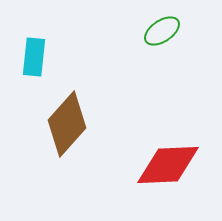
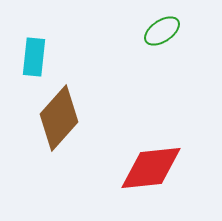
brown diamond: moved 8 px left, 6 px up
red diamond: moved 17 px left, 3 px down; rotated 4 degrees counterclockwise
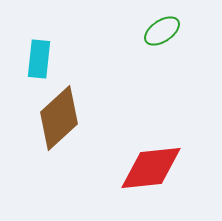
cyan rectangle: moved 5 px right, 2 px down
brown diamond: rotated 6 degrees clockwise
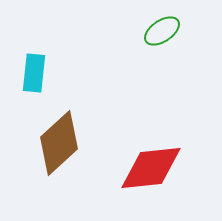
cyan rectangle: moved 5 px left, 14 px down
brown diamond: moved 25 px down
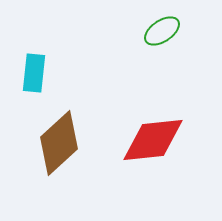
red diamond: moved 2 px right, 28 px up
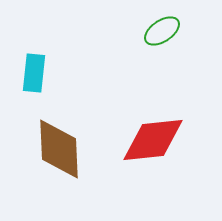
brown diamond: moved 6 px down; rotated 50 degrees counterclockwise
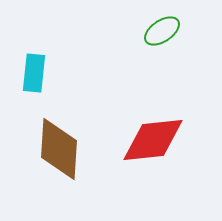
brown diamond: rotated 6 degrees clockwise
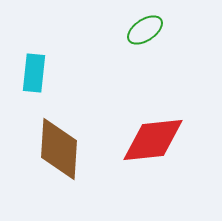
green ellipse: moved 17 px left, 1 px up
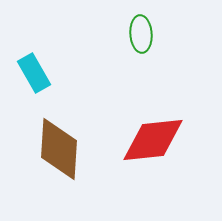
green ellipse: moved 4 px left, 4 px down; rotated 60 degrees counterclockwise
cyan rectangle: rotated 36 degrees counterclockwise
